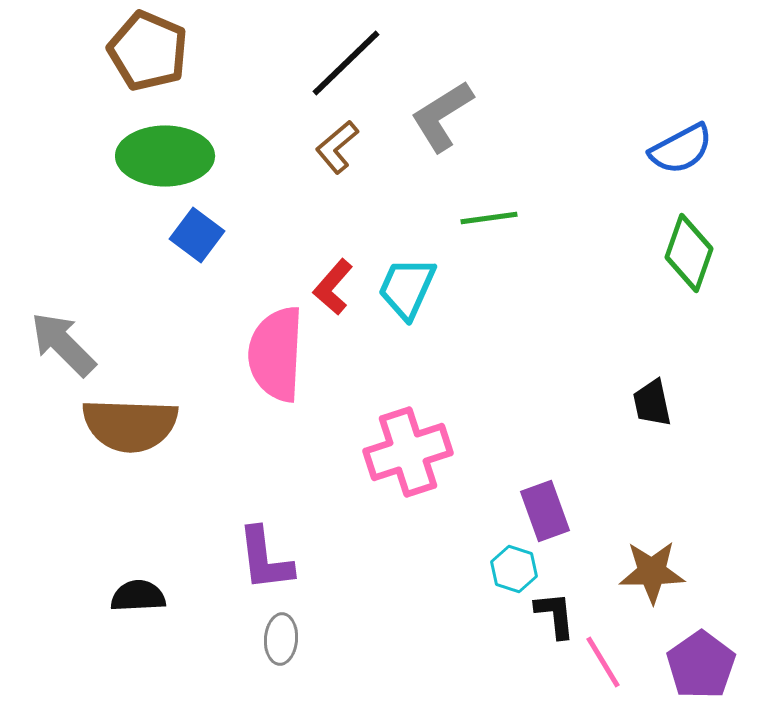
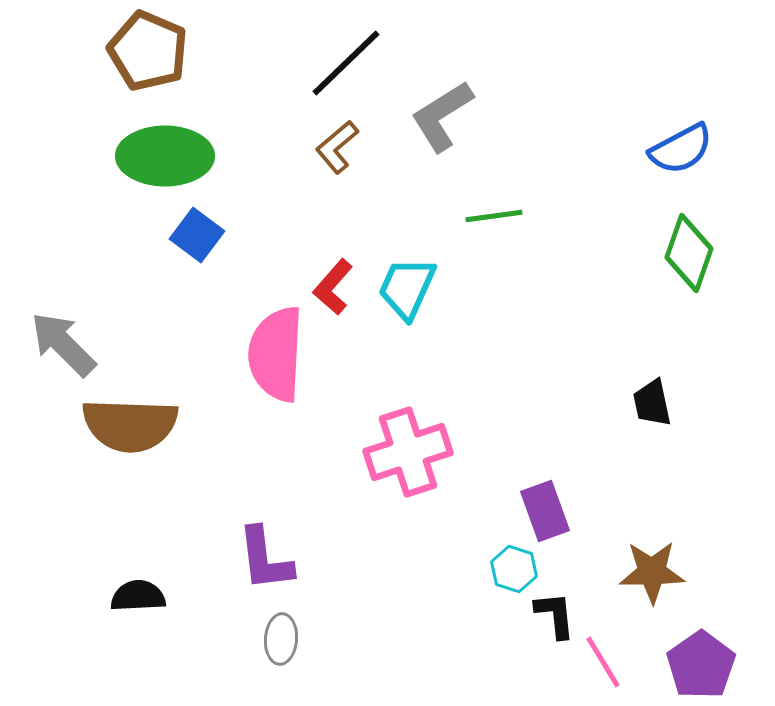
green line: moved 5 px right, 2 px up
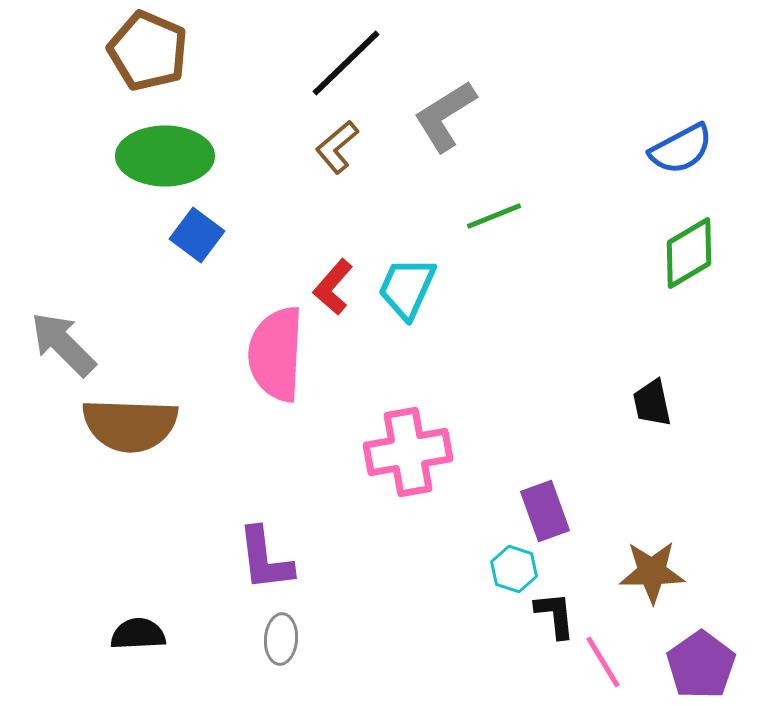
gray L-shape: moved 3 px right
green line: rotated 14 degrees counterclockwise
green diamond: rotated 40 degrees clockwise
pink cross: rotated 8 degrees clockwise
black semicircle: moved 38 px down
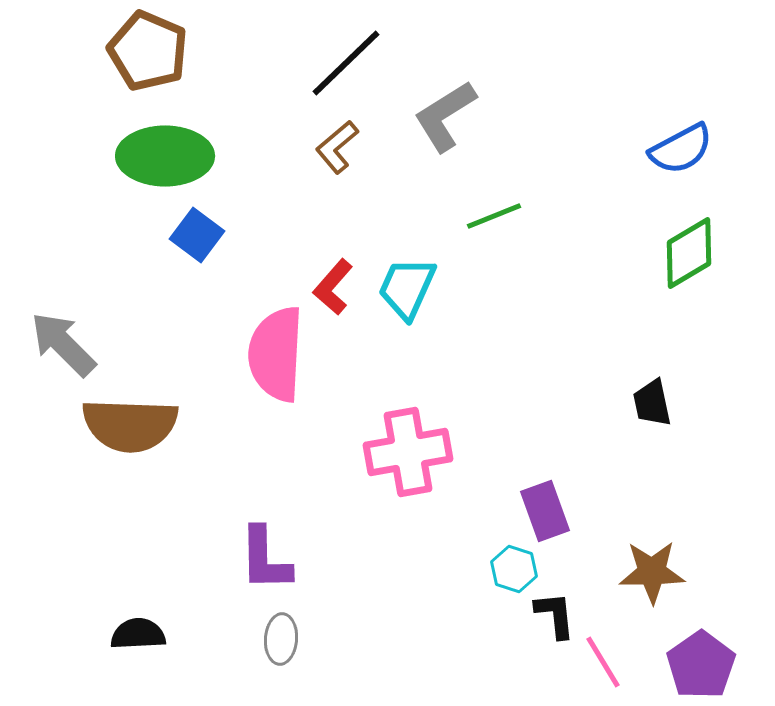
purple L-shape: rotated 6 degrees clockwise
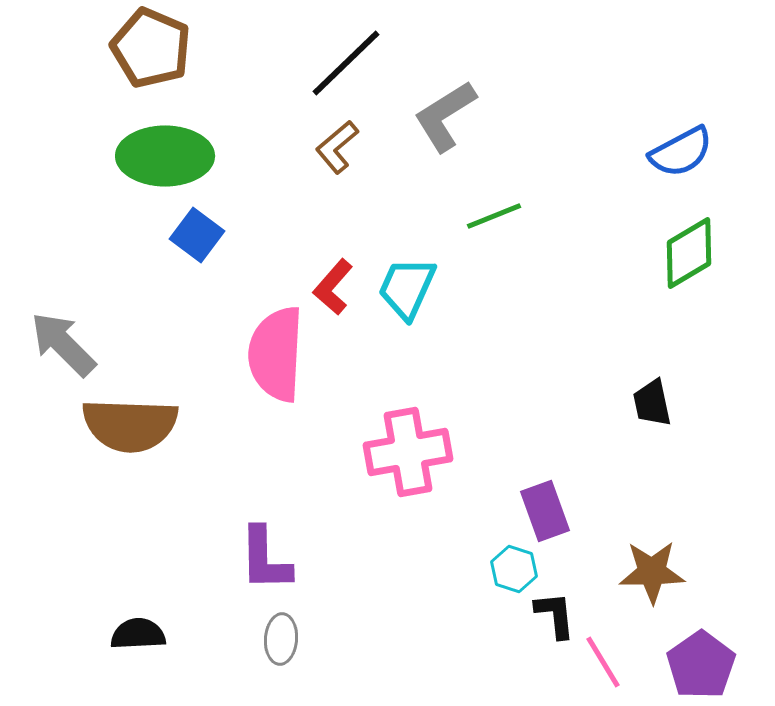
brown pentagon: moved 3 px right, 3 px up
blue semicircle: moved 3 px down
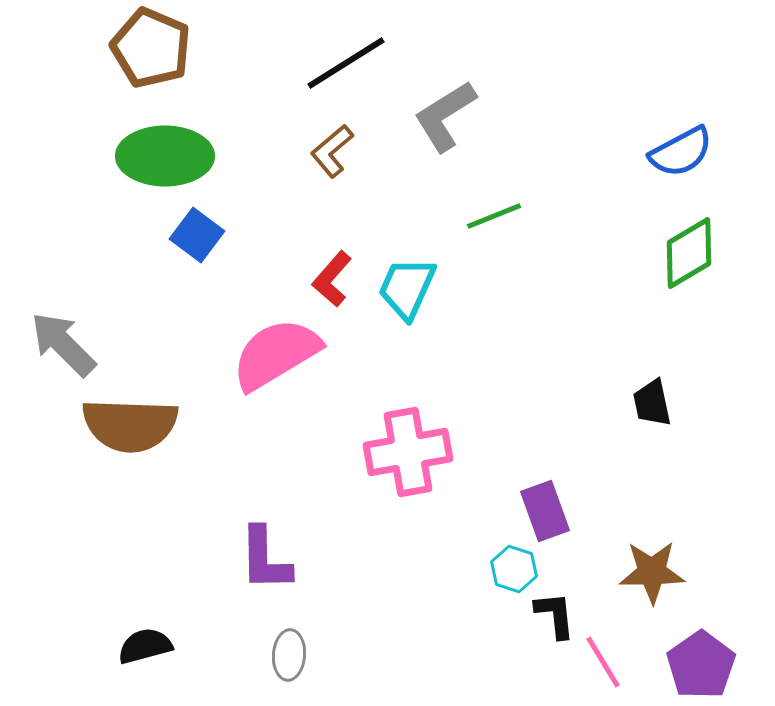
black line: rotated 12 degrees clockwise
brown L-shape: moved 5 px left, 4 px down
red L-shape: moved 1 px left, 8 px up
pink semicircle: rotated 56 degrees clockwise
black semicircle: moved 7 px right, 12 px down; rotated 12 degrees counterclockwise
gray ellipse: moved 8 px right, 16 px down
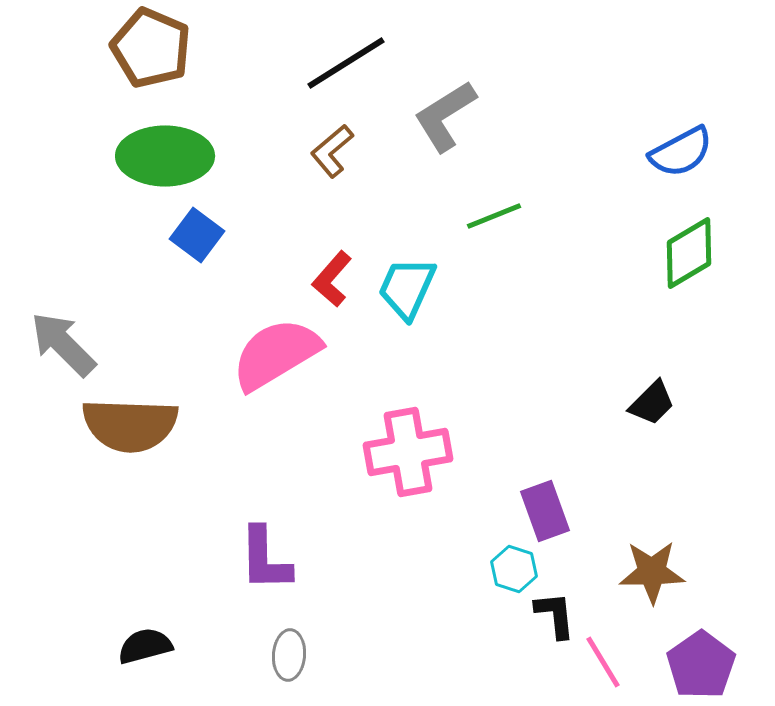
black trapezoid: rotated 123 degrees counterclockwise
